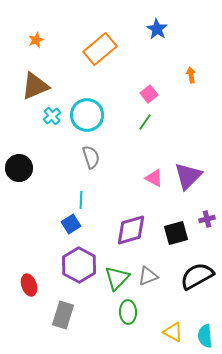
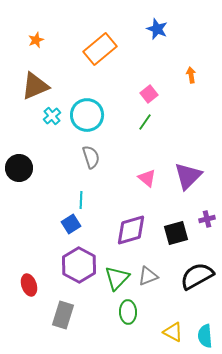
blue star: rotated 10 degrees counterclockwise
pink triangle: moved 7 px left; rotated 12 degrees clockwise
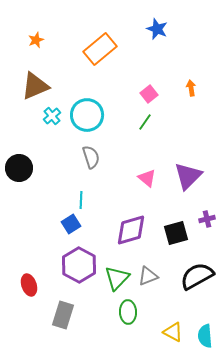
orange arrow: moved 13 px down
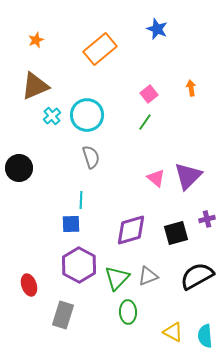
pink triangle: moved 9 px right
blue square: rotated 30 degrees clockwise
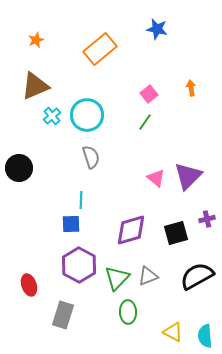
blue star: rotated 10 degrees counterclockwise
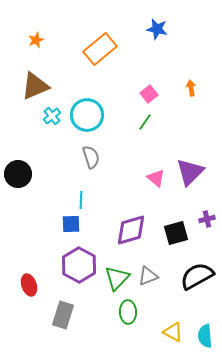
black circle: moved 1 px left, 6 px down
purple triangle: moved 2 px right, 4 px up
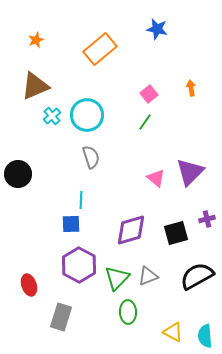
gray rectangle: moved 2 px left, 2 px down
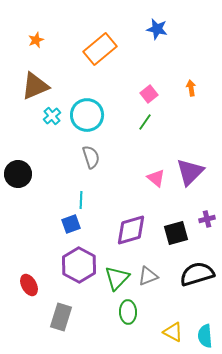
blue square: rotated 18 degrees counterclockwise
black semicircle: moved 2 px up; rotated 12 degrees clockwise
red ellipse: rotated 10 degrees counterclockwise
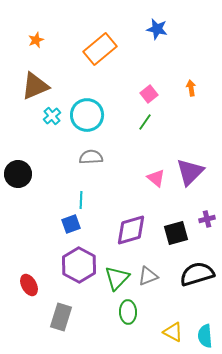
gray semicircle: rotated 75 degrees counterclockwise
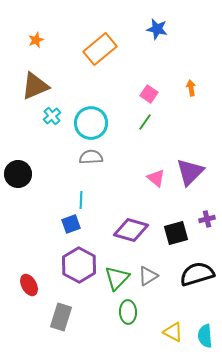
pink square: rotated 18 degrees counterclockwise
cyan circle: moved 4 px right, 8 px down
purple diamond: rotated 32 degrees clockwise
gray triangle: rotated 10 degrees counterclockwise
